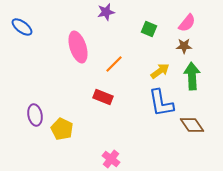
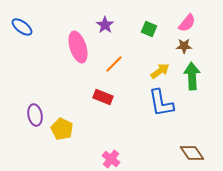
purple star: moved 1 px left, 13 px down; rotated 24 degrees counterclockwise
brown diamond: moved 28 px down
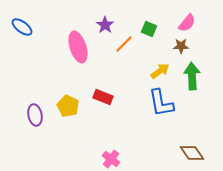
brown star: moved 3 px left
orange line: moved 10 px right, 20 px up
yellow pentagon: moved 6 px right, 23 px up
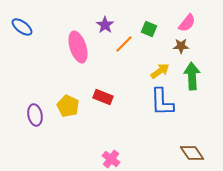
blue L-shape: moved 1 px right, 1 px up; rotated 8 degrees clockwise
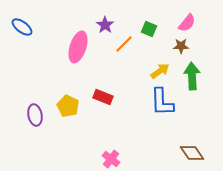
pink ellipse: rotated 36 degrees clockwise
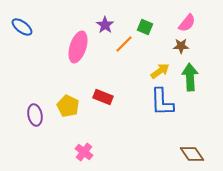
green square: moved 4 px left, 2 px up
green arrow: moved 2 px left, 1 px down
brown diamond: moved 1 px down
pink cross: moved 27 px left, 7 px up
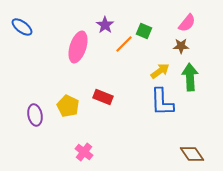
green square: moved 1 px left, 4 px down
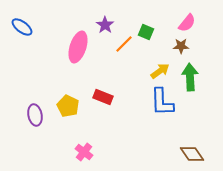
green square: moved 2 px right, 1 px down
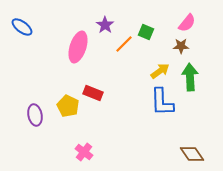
red rectangle: moved 10 px left, 4 px up
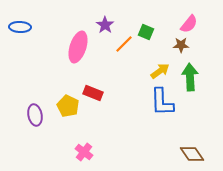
pink semicircle: moved 2 px right, 1 px down
blue ellipse: moved 2 px left; rotated 35 degrees counterclockwise
brown star: moved 1 px up
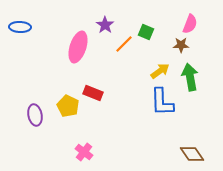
pink semicircle: moved 1 px right; rotated 18 degrees counterclockwise
green arrow: rotated 8 degrees counterclockwise
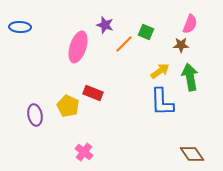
purple star: rotated 18 degrees counterclockwise
